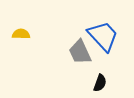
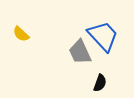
yellow semicircle: rotated 138 degrees counterclockwise
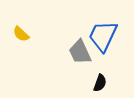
blue trapezoid: rotated 112 degrees counterclockwise
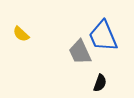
blue trapezoid: rotated 48 degrees counterclockwise
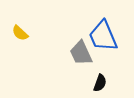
yellow semicircle: moved 1 px left, 1 px up
gray trapezoid: moved 1 px right, 1 px down
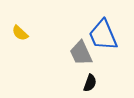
blue trapezoid: moved 1 px up
black semicircle: moved 10 px left
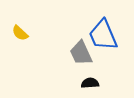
black semicircle: rotated 114 degrees counterclockwise
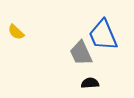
yellow semicircle: moved 4 px left, 1 px up
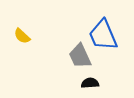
yellow semicircle: moved 6 px right, 4 px down
gray trapezoid: moved 1 px left, 3 px down
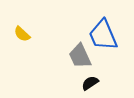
yellow semicircle: moved 2 px up
black semicircle: rotated 30 degrees counterclockwise
